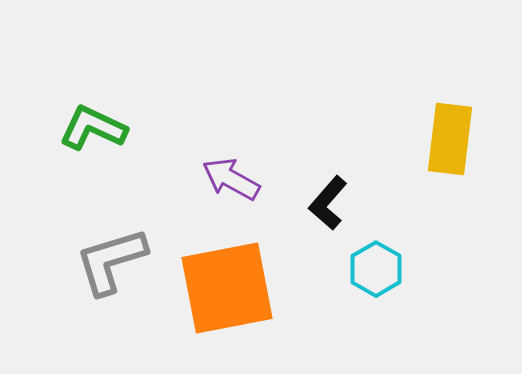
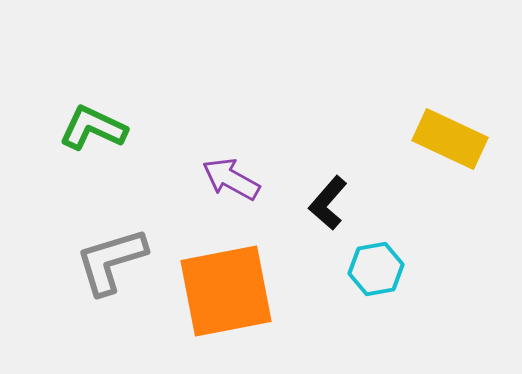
yellow rectangle: rotated 72 degrees counterclockwise
cyan hexagon: rotated 20 degrees clockwise
orange square: moved 1 px left, 3 px down
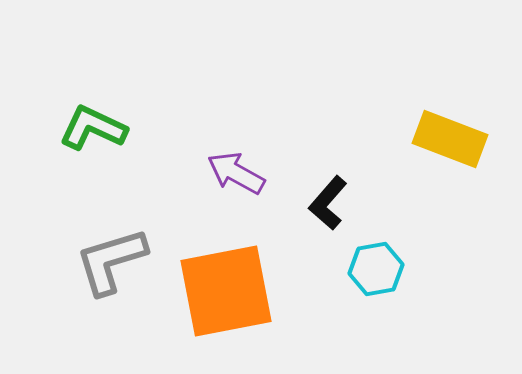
yellow rectangle: rotated 4 degrees counterclockwise
purple arrow: moved 5 px right, 6 px up
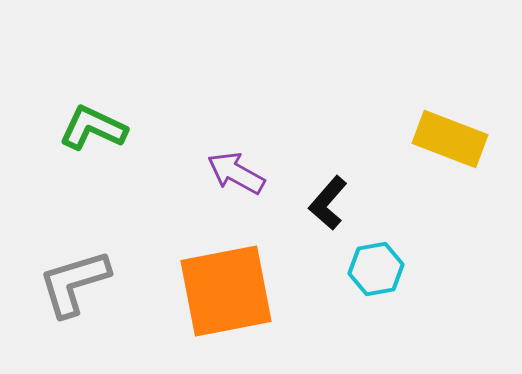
gray L-shape: moved 37 px left, 22 px down
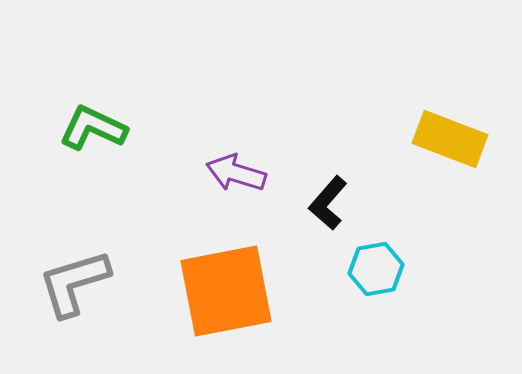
purple arrow: rotated 12 degrees counterclockwise
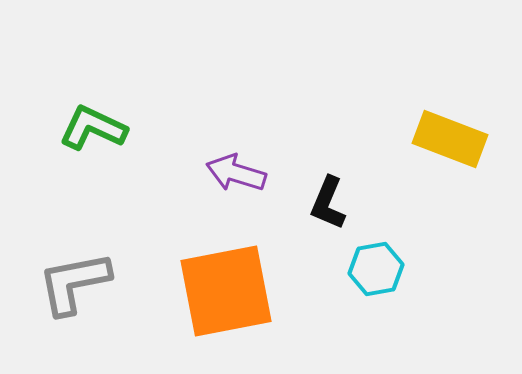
black L-shape: rotated 18 degrees counterclockwise
gray L-shape: rotated 6 degrees clockwise
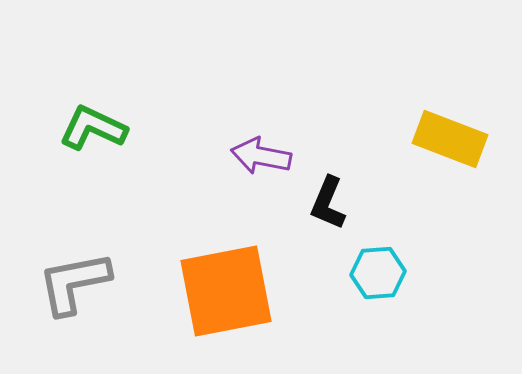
purple arrow: moved 25 px right, 17 px up; rotated 6 degrees counterclockwise
cyan hexagon: moved 2 px right, 4 px down; rotated 6 degrees clockwise
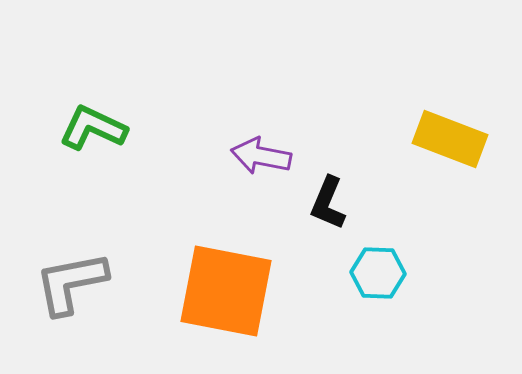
cyan hexagon: rotated 6 degrees clockwise
gray L-shape: moved 3 px left
orange square: rotated 22 degrees clockwise
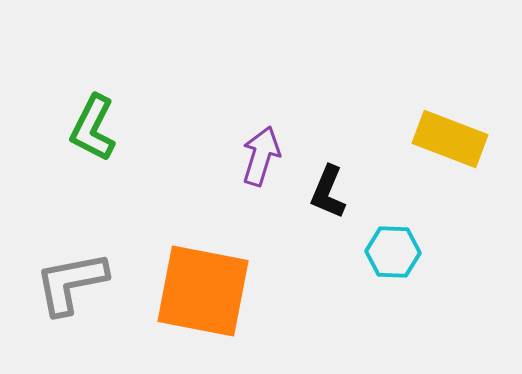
green L-shape: rotated 88 degrees counterclockwise
purple arrow: rotated 96 degrees clockwise
black L-shape: moved 11 px up
cyan hexagon: moved 15 px right, 21 px up
orange square: moved 23 px left
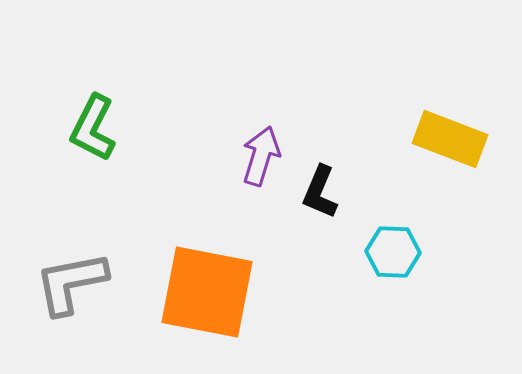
black L-shape: moved 8 px left
orange square: moved 4 px right, 1 px down
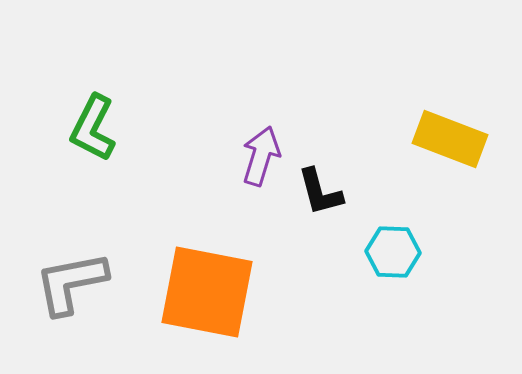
black L-shape: rotated 38 degrees counterclockwise
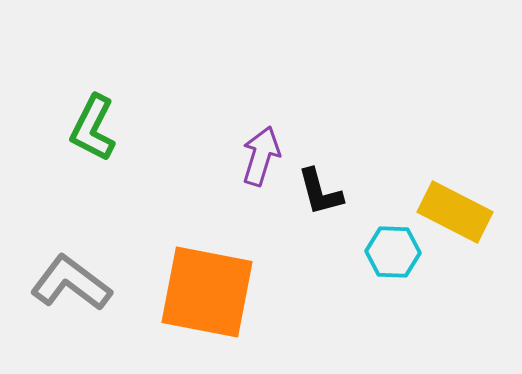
yellow rectangle: moved 5 px right, 73 px down; rotated 6 degrees clockwise
gray L-shape: rotated 48 degrees clockwise
